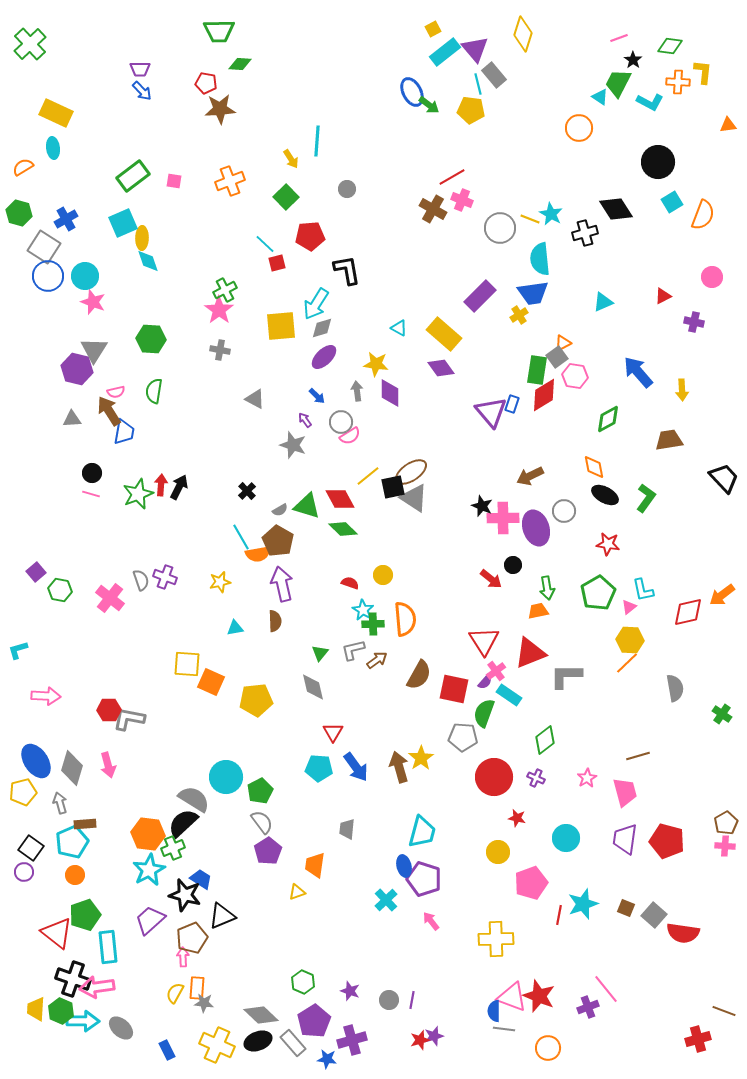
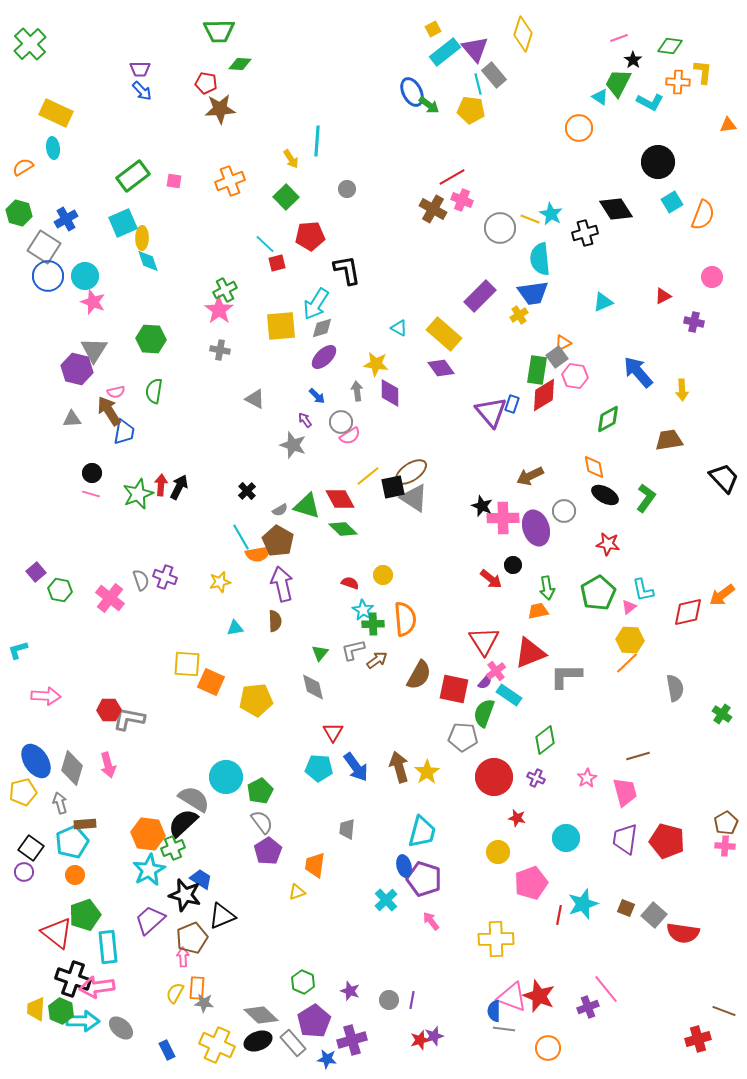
yellow star at (421, 758): moved 6 px right, 14 px down
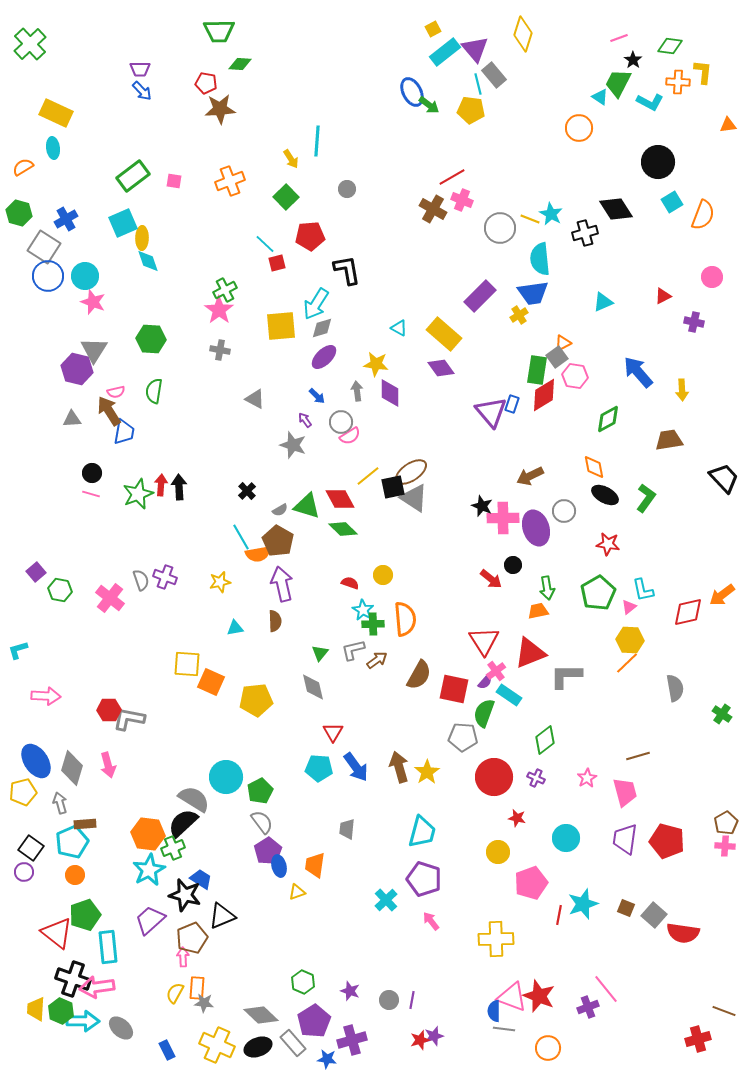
black arrow at (179, 487): rotated 30 degrees counterclockwise
blue ellipse at (404, 866): moved 125 px left
black ellipse at (258, 1041): moved 6 px down
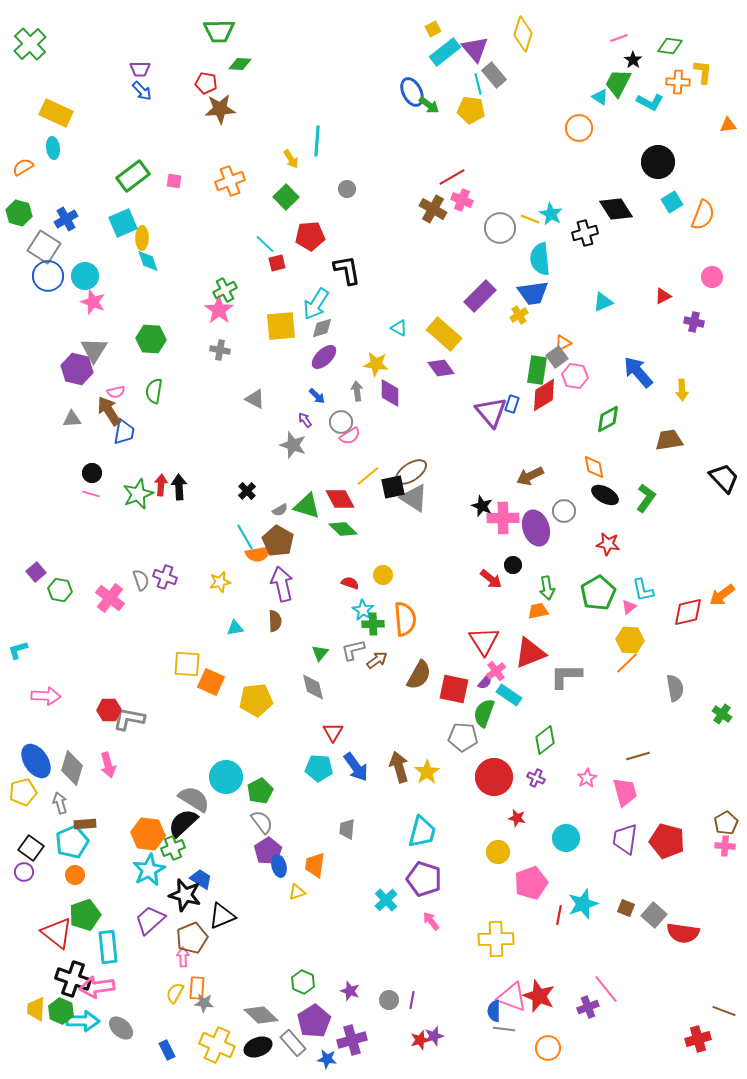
cyan line at (241, 537): moved 4 px right
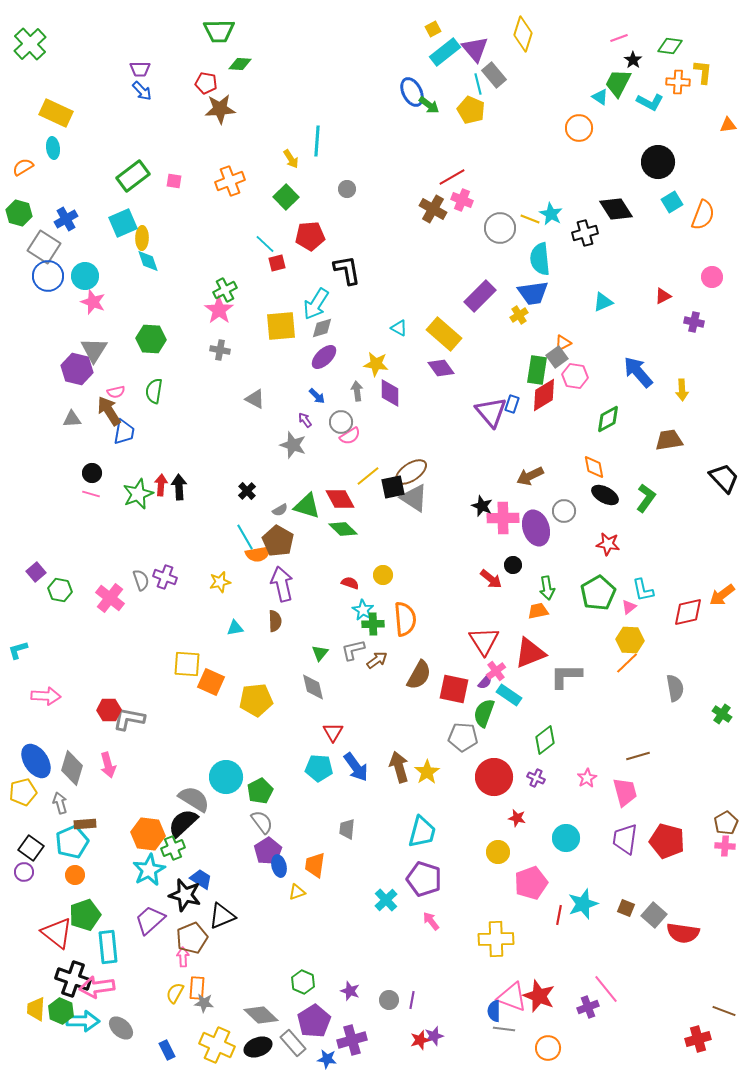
yellow pentagon at (471, 110): rotated 16 degrees clockwise
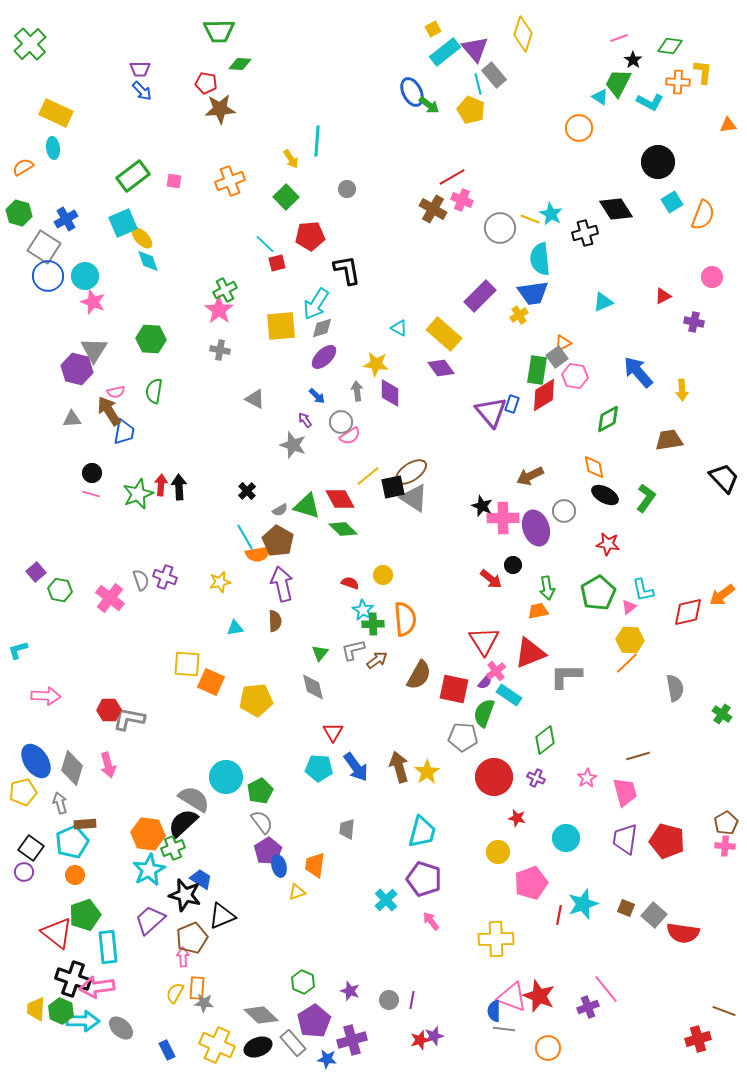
yellow ellipse at (142, 238): rotated 45 degrees counterclockwise
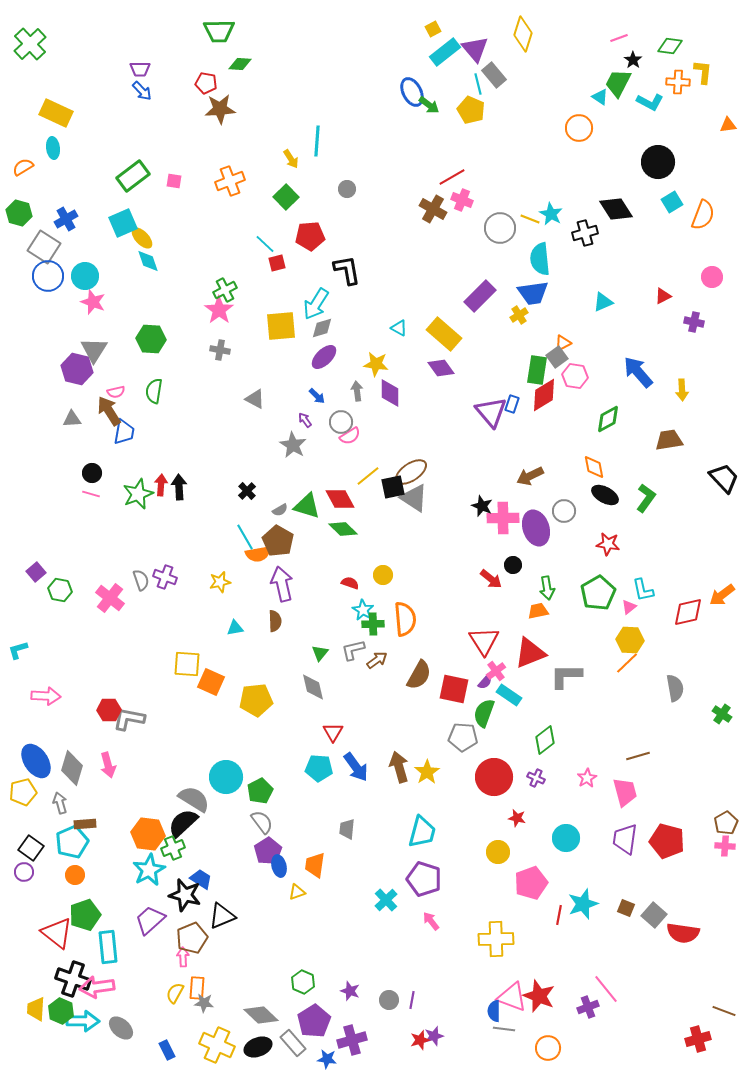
gray star at (293, 445): rotated 12 degrees clockwise
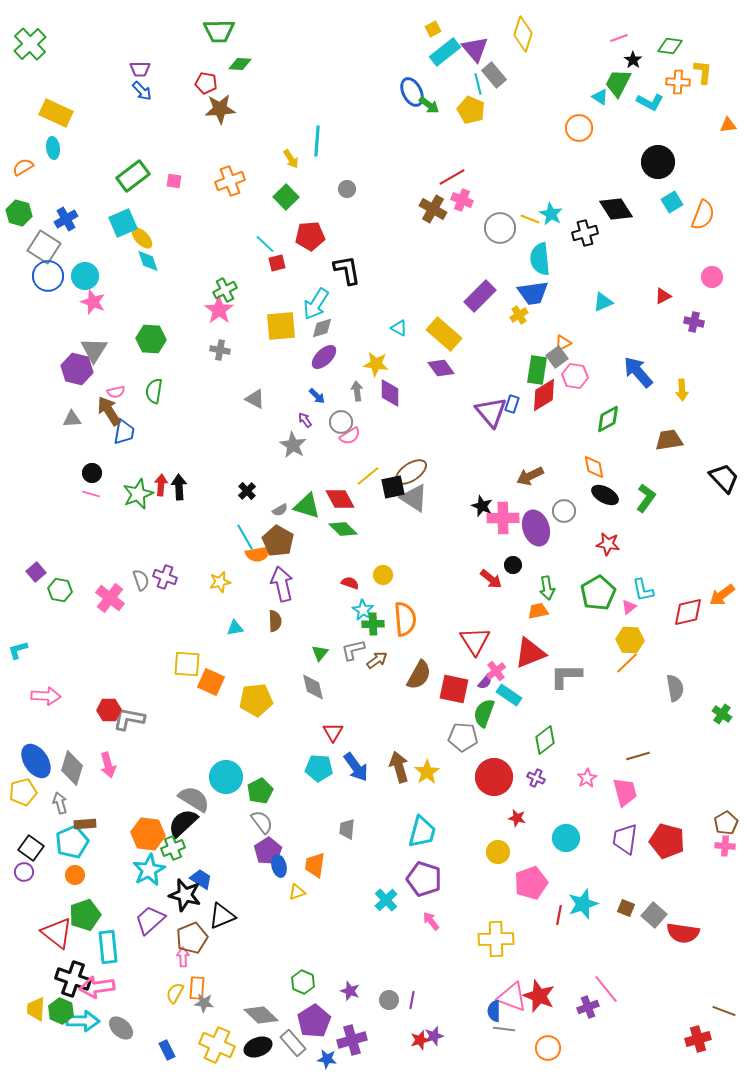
red triangle at (484, 641): moved 9 px left
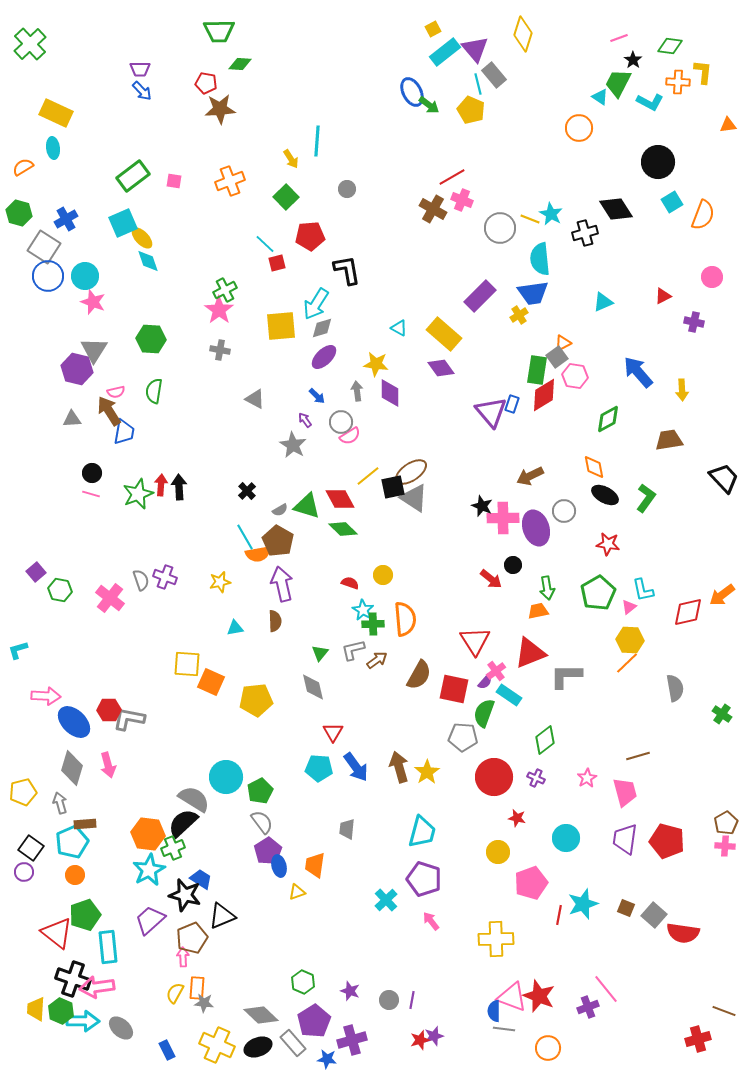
blue ellipse at (36, 761): moved 38 px right, 39 px up; rotated 12 degrees counterclockwise
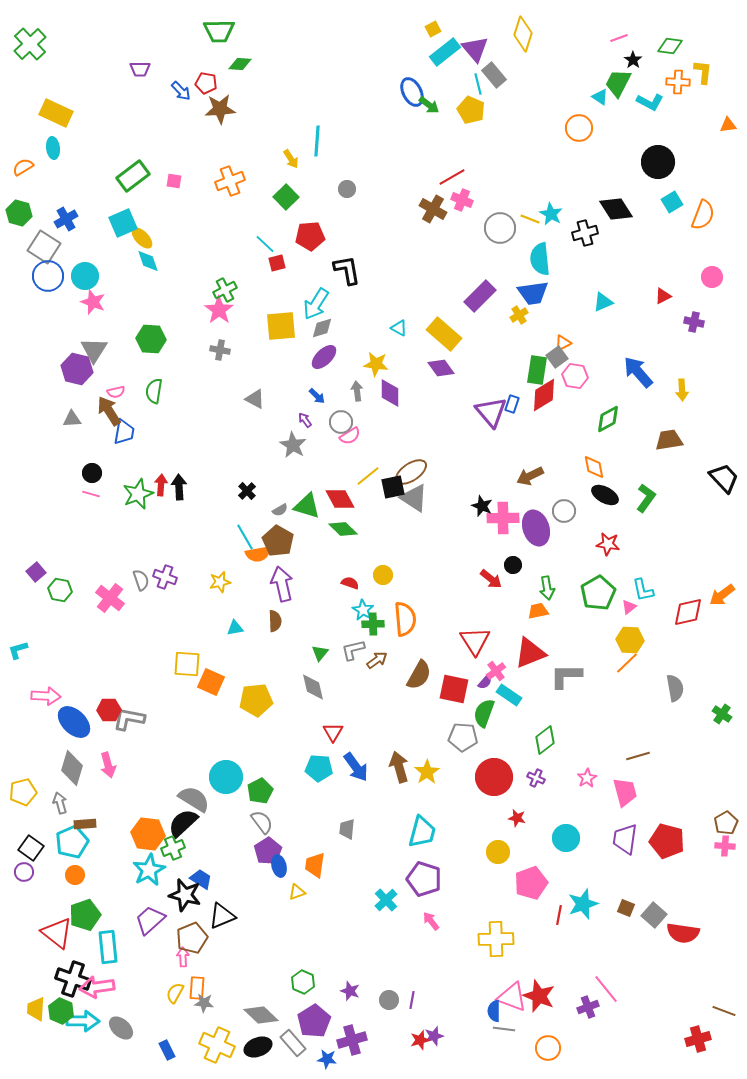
blue arrow at (142, 91): moved 39 px right
